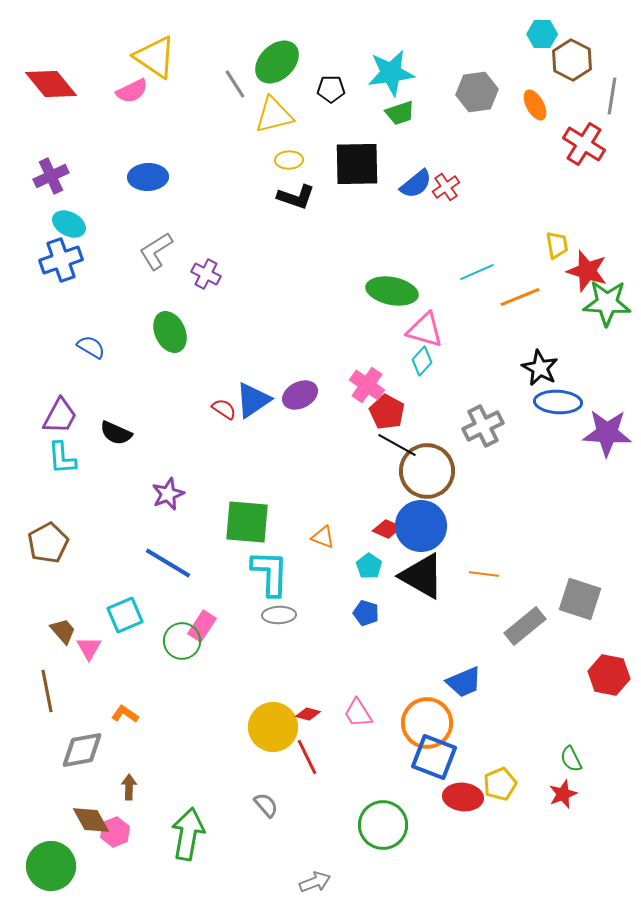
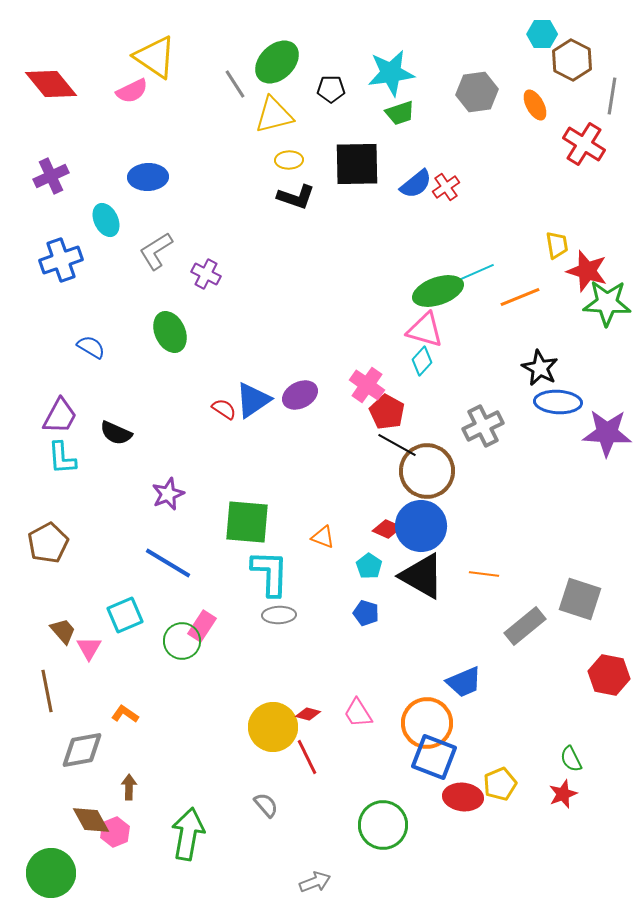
cyan ellipse at (69, 224): moved 37 px right, 4 px up; rotated 36 degrees clockwise
green ellipse at (392, 291): moved 46 px right; rotated 30 degrees counterclockwise
green circle at (51, 866): moved 7 px down
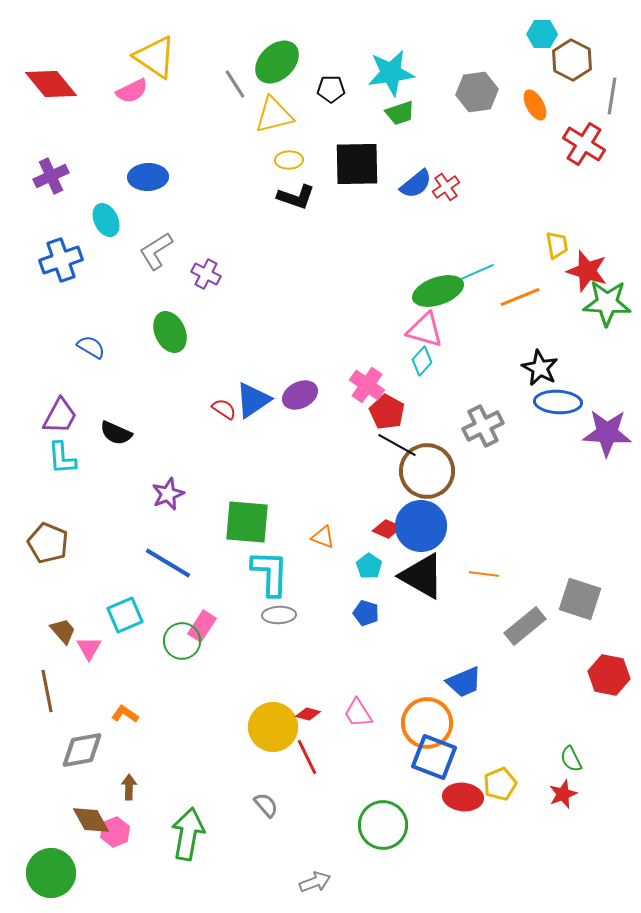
brown pentagon at (48, 543): rotated 21 degrees counterclockwise
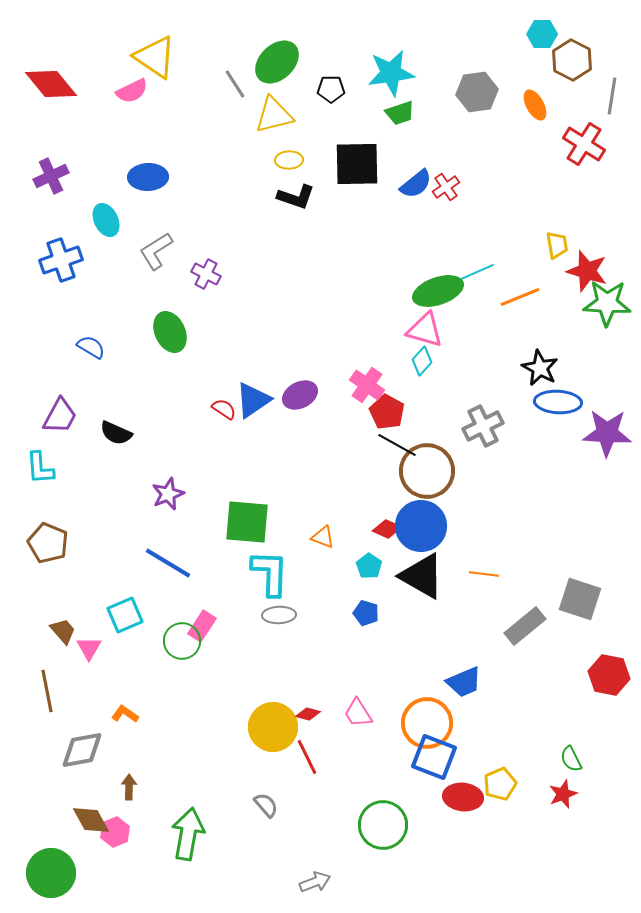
cyan L-shape at (62, 458): moved 22 px left, 10 px down
